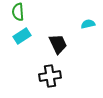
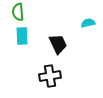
cyan semicircle: moved 1 px up
cyan rectangle: rotated 60 degrees counterclockwise
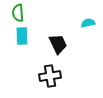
green semicircle: moved 1 px down
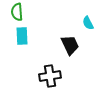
green semicircle: moved 1 px left, 1 px up
cyan semicircle: rotated 104 degrees counterclockwise
black trapezoid: moved 12 px right, 1 px down
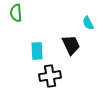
green semicircle: moved 1 px left, 1 px down
cyan rectangle: moved 15 px right, 15 px down
black trapezoid: moved 1 px right
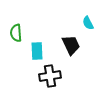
green semicircle: moved 20 px down
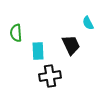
cyan rectangle: moved 1 px right
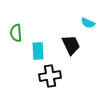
cyan semicircle: rotated 40 degrees counterclockwise
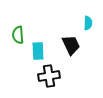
cyan semicircle: rotated 112 degrees counterclockwise
green semicircle: moved 2 px right, 2 px down
black cross: moved 1 px left
